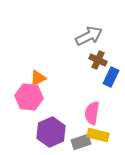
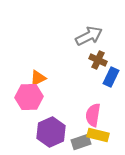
pink hexagon: rotated 8 degrees counterclockwise
pink semicircle: moved 1 px right, 2 px down
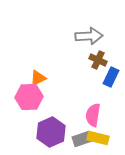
gray arrow: rotated 24 degrees clockwise
yellow rectangle: moved 3 px down
gray rectangle: moved 1 px right, 3 px up
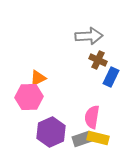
pink semicircle: moved 1 px left, 2 px down
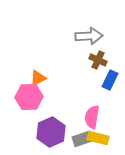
blue rectangle: moved 1 px left, 3 px down
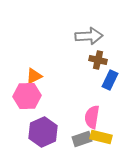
brown cross: rotated 12 degrees counterclockwise
orange triangle: moved 4 px left, 2 px up
pink hexagon: moved 2 px left, 1 px up
purple hexagon: moved 8 px left
yellow rectangle: moved 3 px right, 1 px up
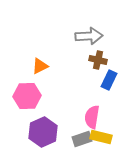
orange triangle: moved 6 px right, 10 px up
blue rectangle: moved 1 px left
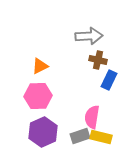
pink hexagon: moved 11 px right
gray rectangle: moved 2 px left, 3 px up
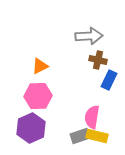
purple hexagon: moved 12 px left, 4 px up
yellow rectangle: moved 4 px left, 1 px up
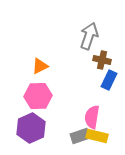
gray arrow: rotated 68 degrees counterclockwise
brown cross: moved 4 px right
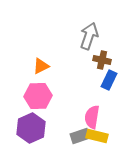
orange triangle: moved 1 px right
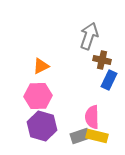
pink semicircle: rotated 10 degrees counterclockwise
purple hexagon: moved 11 px right, 2 px up; rotated 20 degrees counterclockwise
